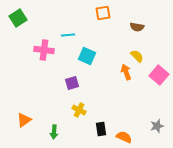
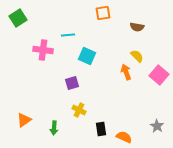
pink cross: moved 1 px left
gray star: rotated 24 degrees counterclockwise
green arrow: moved 4 px up
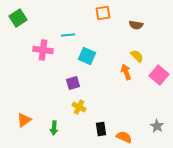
brown semicircle: moved 1 px left, 2 px up
purple square: moved 1 px right
yellow cross: moved 3 px up
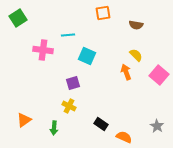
yellow semicircle: moved 1 px left, 1 px up
yellow cross: moved 10 px left, 1 px up
black rectangle: moved 5 px up; rotated 48 degrees counterclockwise
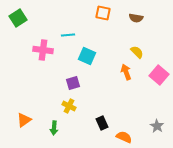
orange square: rotated 21 degrees clockwise
brown semicircle: moved 7 px up
yellow semicircle: moved 1 px right, 3 px up
black rectangle: moved 1 px right, 1 px up; rotated 32 degrees clockwise
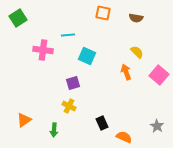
green arrow: moved 2 px down
